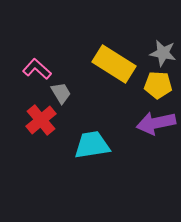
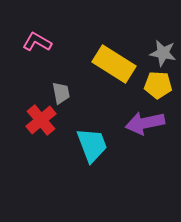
pink L-shape: moved 27 px up; rotated 12 degrees counterclockwise
gray trapezoid: rotated 20 degrees clockwise
purple arrow: moved 11 px left
cyan trapezoid: rotated 78 degrees clockwise
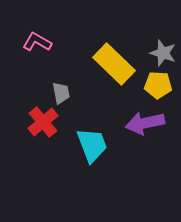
gray star: rotated 8 degrees clockwise
yellow rectangle: rotated 12 degrees clockwise
red cross: moved 2 px right, 2 px down
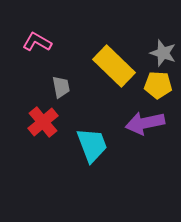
yellow rectangle: moved 2 px down
gray trapezoid: moved 6 px up
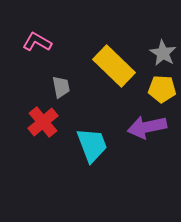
gray star: rotated 12 degrees clockwise
yellow pentagon: moved 4 px right, 4 px down
purple arrow: moved 2 px right, 4 px down
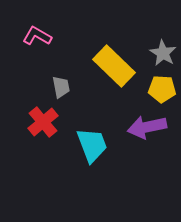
pink L-shape: moved 6 px up
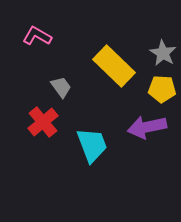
gray trapezoid: rotated 25 degrees counterclockwise
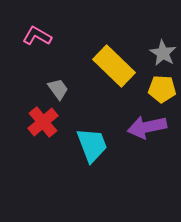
gray trapezoid: moved 3 px left, 2 px down
